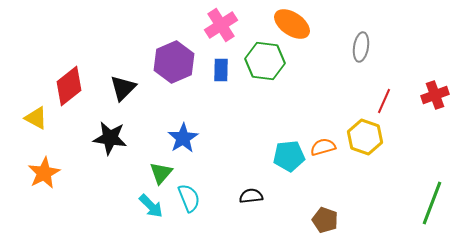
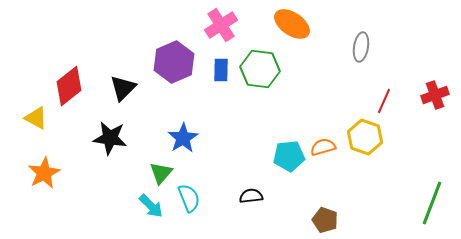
green hexagon: moved 5 px left, 8 px down
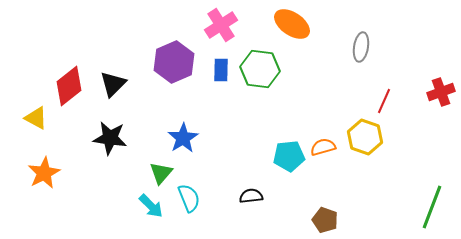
black triangle: moved 10 px left, 4 px up
red cross: moved 6 px right, 3 px up
green line: moved 4 px down
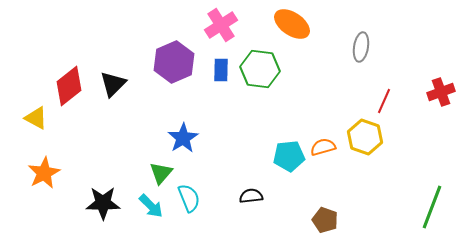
black star: moved 7 px left, 65 px down; rotated 8 degrees counterclockwise
